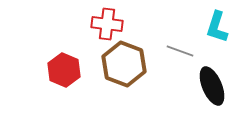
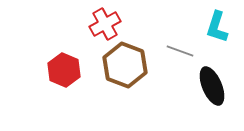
red cross: moved 2 px left; rotated 36 degrees counterclockwise
brown hexagon: moved 1 px right, 1 px down
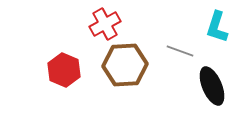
brown hexagon: rotated 24 degrees counterclockwise
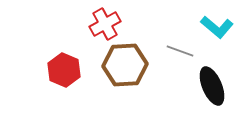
cyan L-shape: rotated 68 degrees counterclockwise
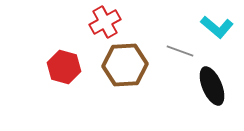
red cross: moved 2 px up
red hexagon: moved 3 px up; rotated 8 degrees counterclockwise
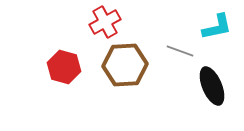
cyan L-shape: rotated 52 degrees counterclockwise
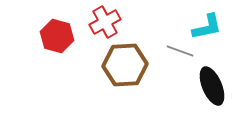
cyan L-shape: moved 10 px left
red hexagon: moved 7 px left, 31 px up
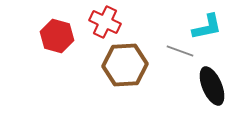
red cross: rotated 36 degrees counterclockwise
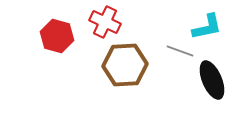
black ellipse: moved 6 px up
